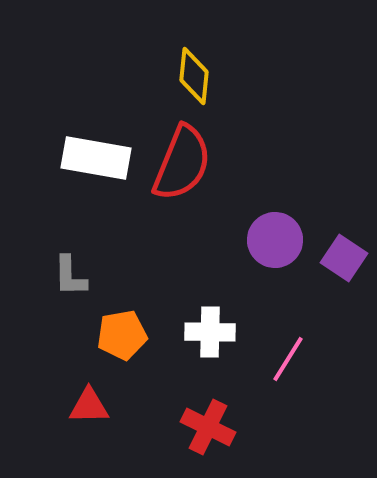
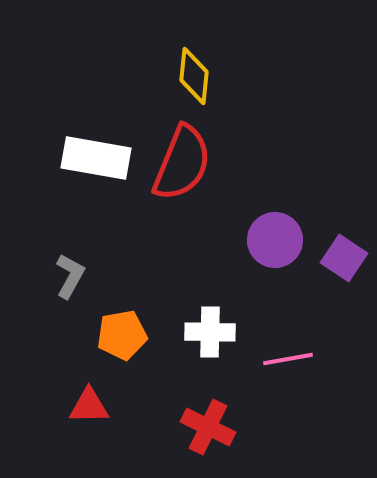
gray L-shape: rotated 150 degrees counterclockwise
pink line: rotated 48 degrees clockwise
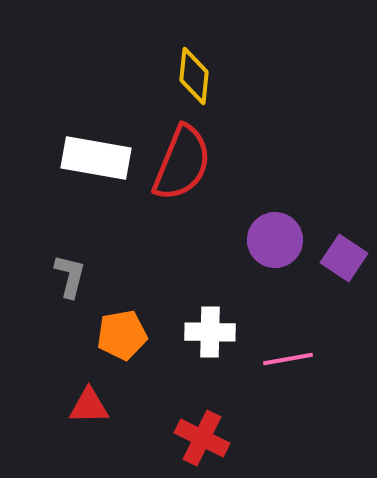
gray L-shape: rotated 15 degrees counterclockwise
red cross: moved 6 px left, 11 px down
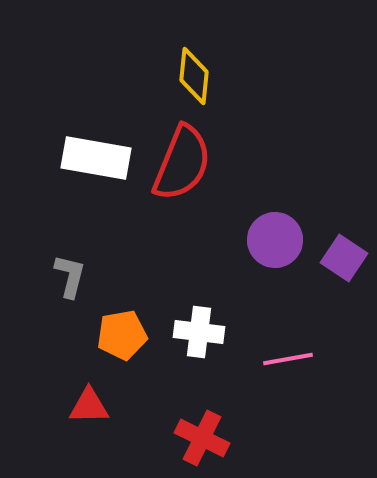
white cross: moved 11 px left; rotated 6 degrees clockwise
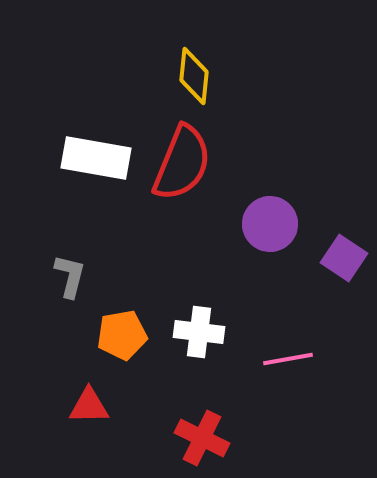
purple circle: moved 5 px left, 16 px up
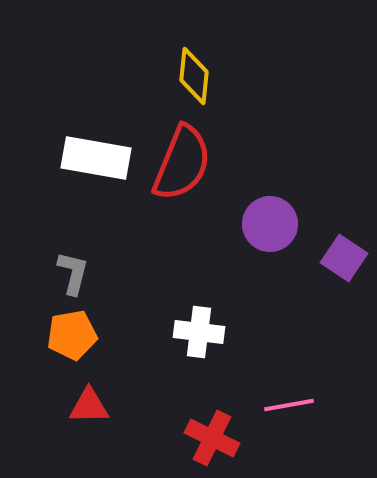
gray L-shape: moved 3 px right, 3 px up
orange pentagon: moved 50 px left
pink line: moved 1 px right, 46 px down
red cross: moved 10 px right
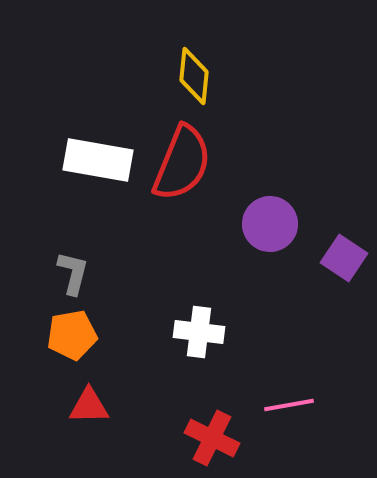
white rectangle: moved 2 px right, 2 px down
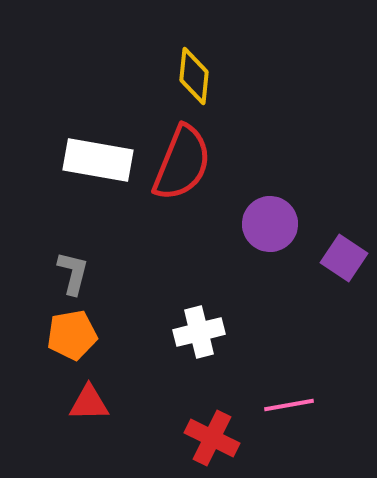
white cross: rotated 21 degrees counterclockwise
red triangle: moved 3 px up
